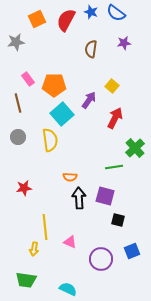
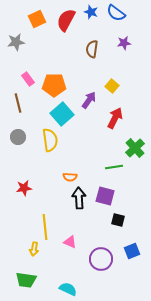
brown semicircle: moved 1 px right
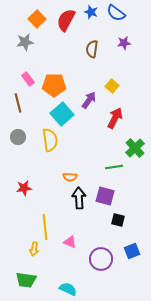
orange square: rotated 18 degrees counterclockwise
gray star: moved 9 px right
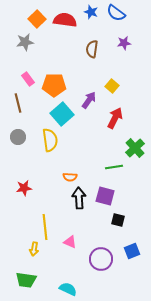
red semicircle: moved 1 px left; rotated 70 degrees clockwise
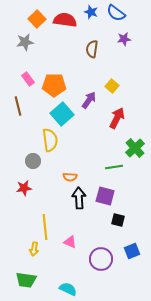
purple star: moved 4 px up
brown line: moved 3 px down
red arrow: moved 2 px right
gray circle: moved 15 px right, 24 px down
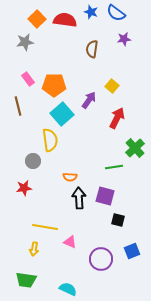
yellow line: rotated 75 degrees counterclockwise
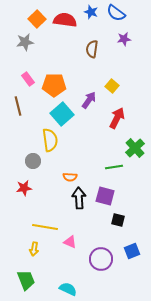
green trapezoid: rotated 120 degrees counterclockwise
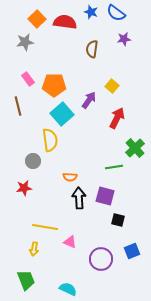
red semicircle: moved 2 px down
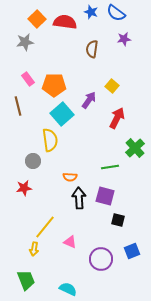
green line: moved 4 px left
yellow line: rotated 60 degrees counterclockwise
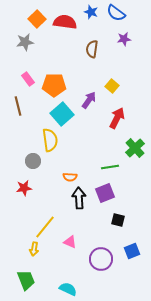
purple square: moved 3 px up; rotated 36 degrees counterclockwise
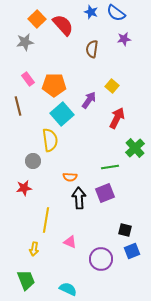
red semicircle: moved 2 px left, 3 px down; rotated 40 degrees clockwise
black square: moved 7 px right, 10 px down
yellow line: moved 1 px right, 7 px up; rotated 30 degrees counterclockwise
